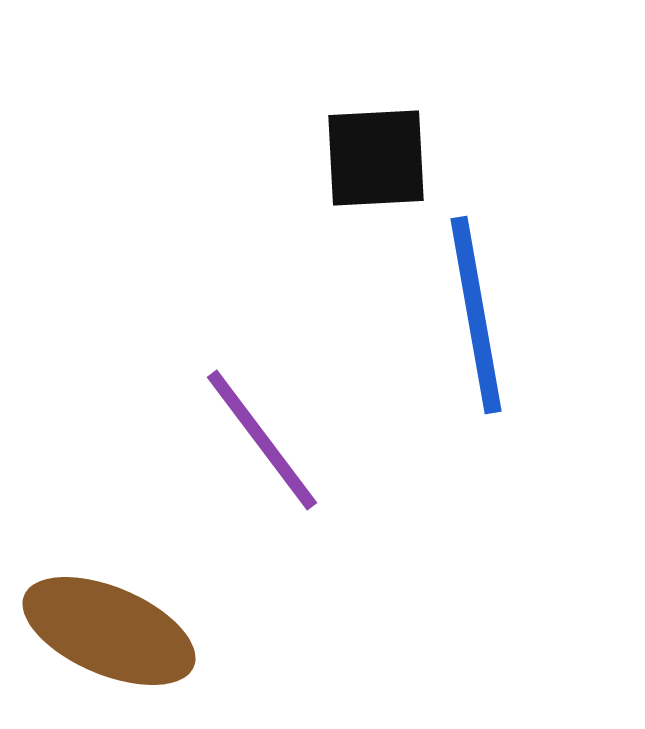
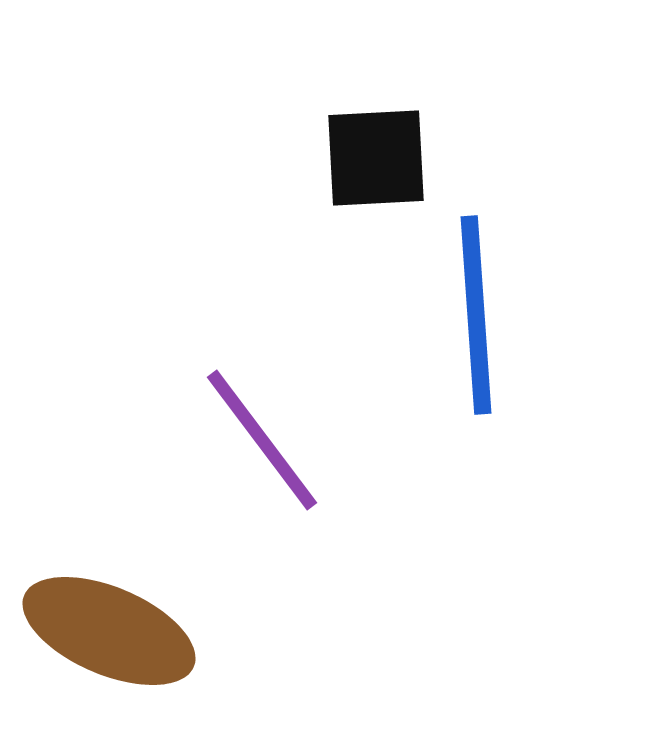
blue line: rotated 6 degrees clockwise
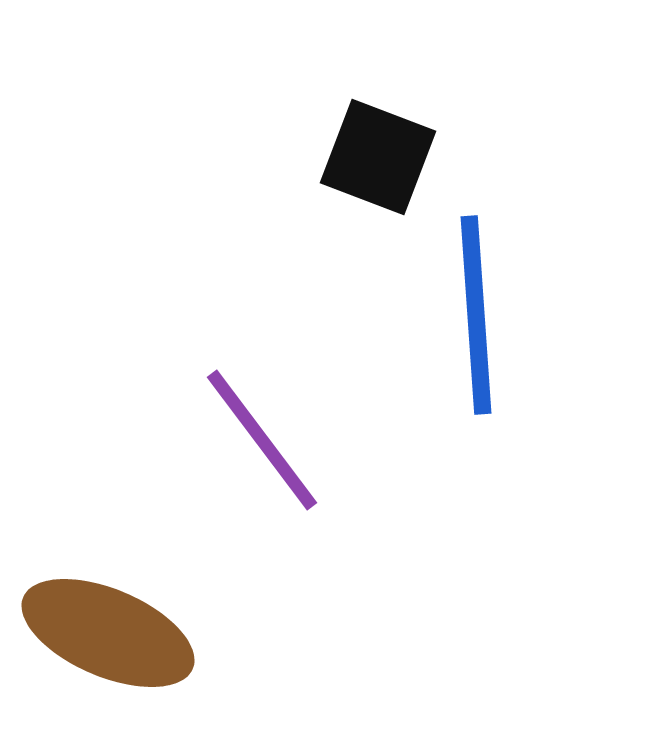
black square: moved 2 px right, 1 px up; rotated 24 degrees clockwise
brown ellipse: moved 1 px left, 2 px down
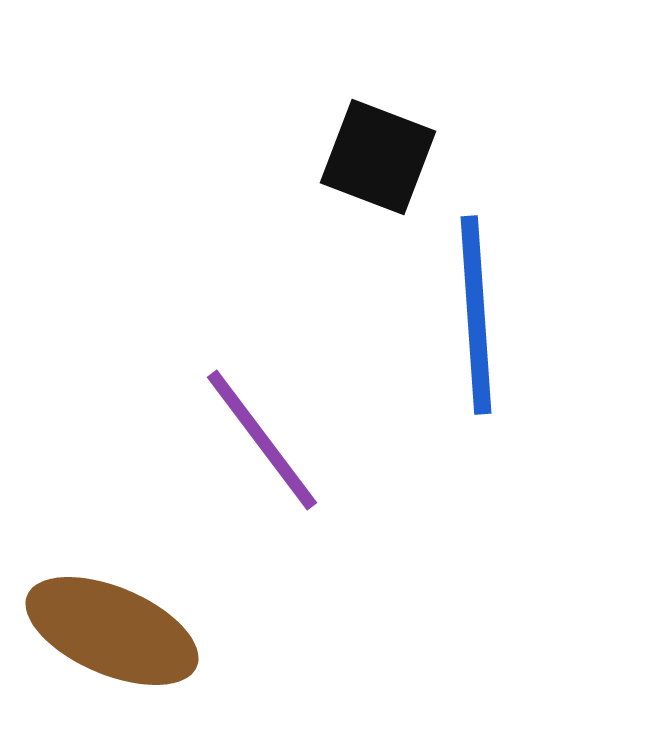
brown ellipse: moved 4 px right, 2 px up
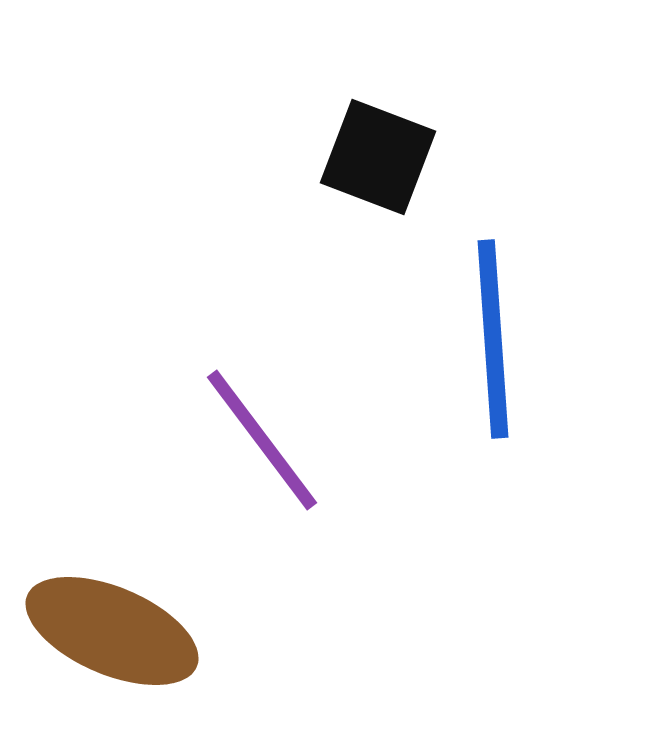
blue line: moved 17 px right, 24 px down
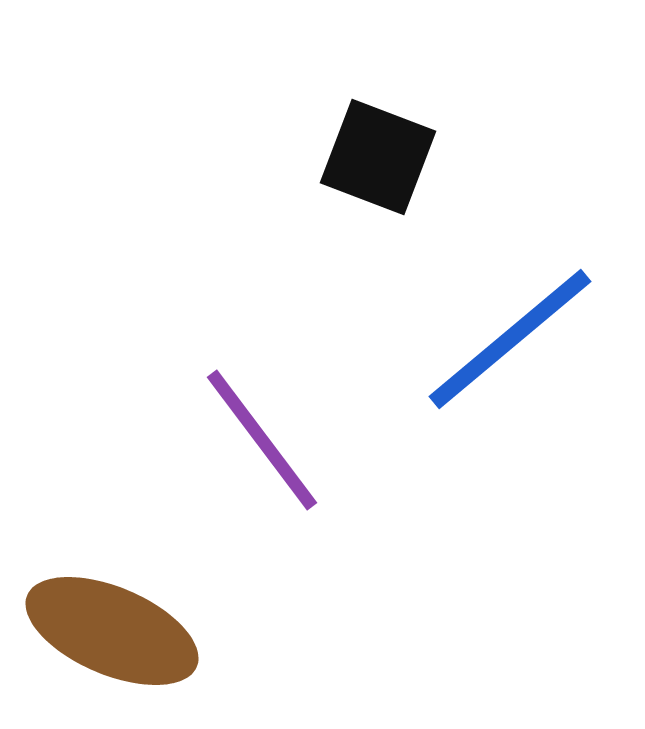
blue line: moved 17 px right; rotated 54 degrees clockwise
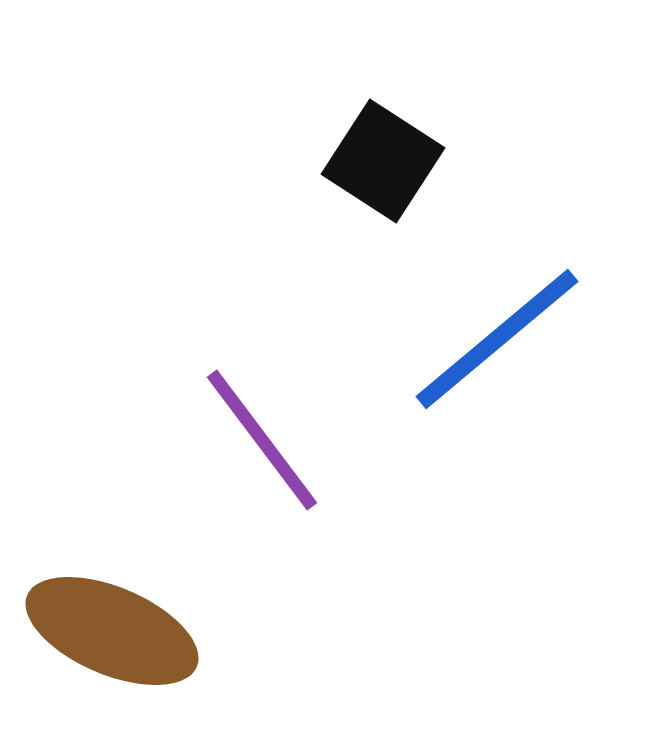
black square: moved 5 px right, 4 px down; rotated 12 degrees clockwise
blue line: moved 13 px left
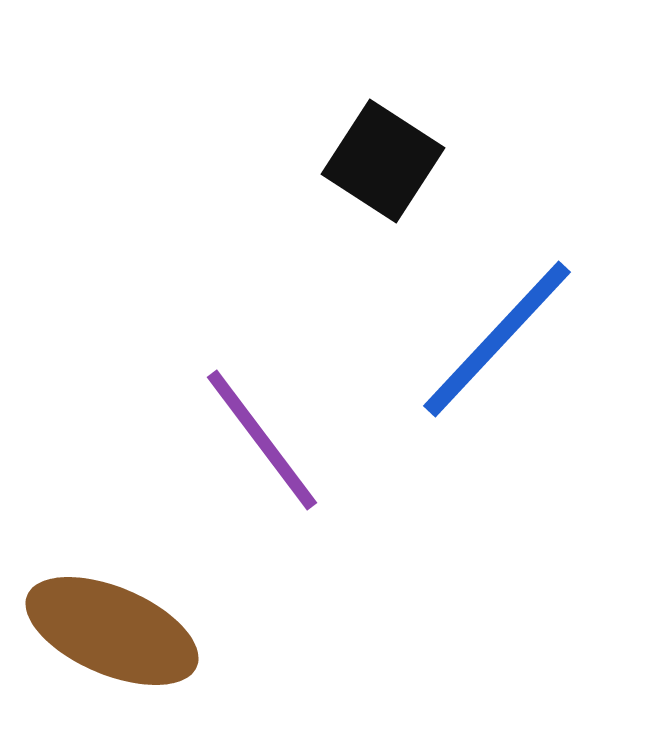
blue line: rotated 7 degrees counterclockwise
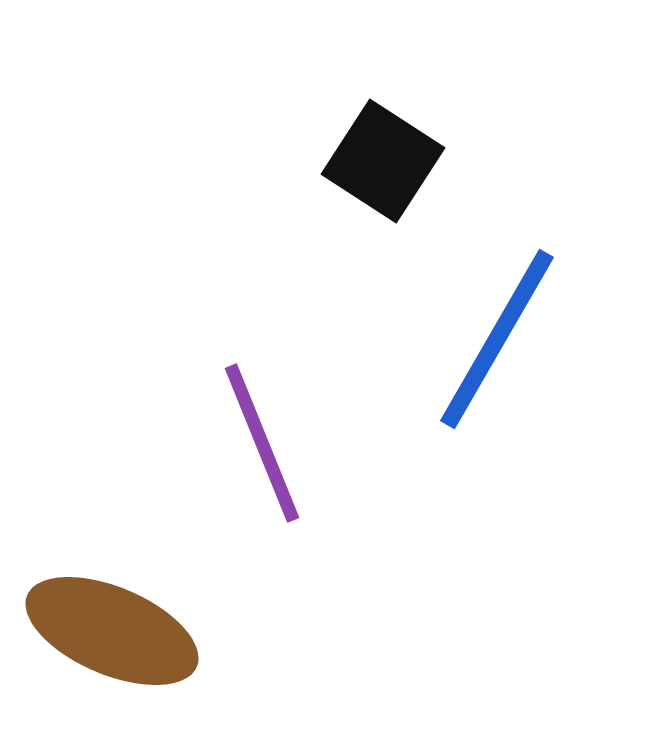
blue line: rotated 13 degrees counterclockwise
purple line: moved 3 px down; rotated 15 degrees clockwise
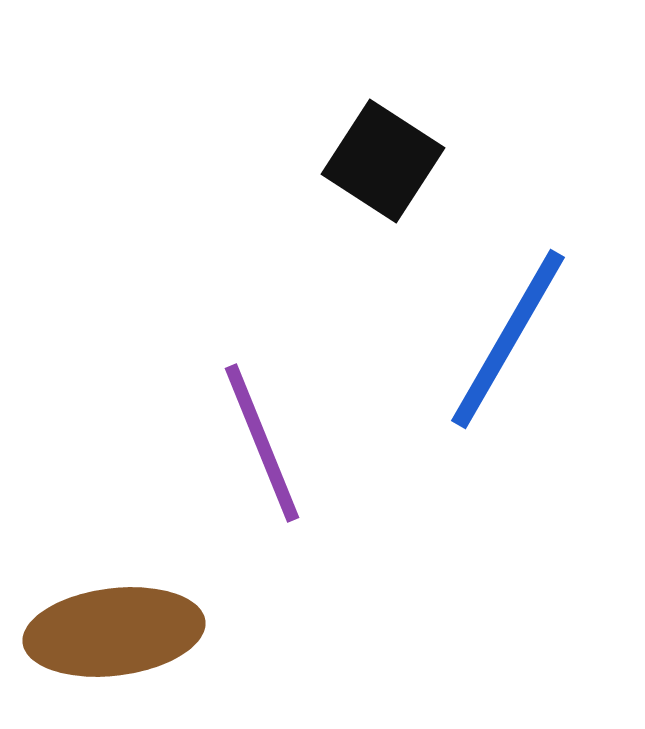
blue line: moved 11 px right
brown ellipse: moved 2 px right, 1 px down; rotated 30 degrees counterclockwise
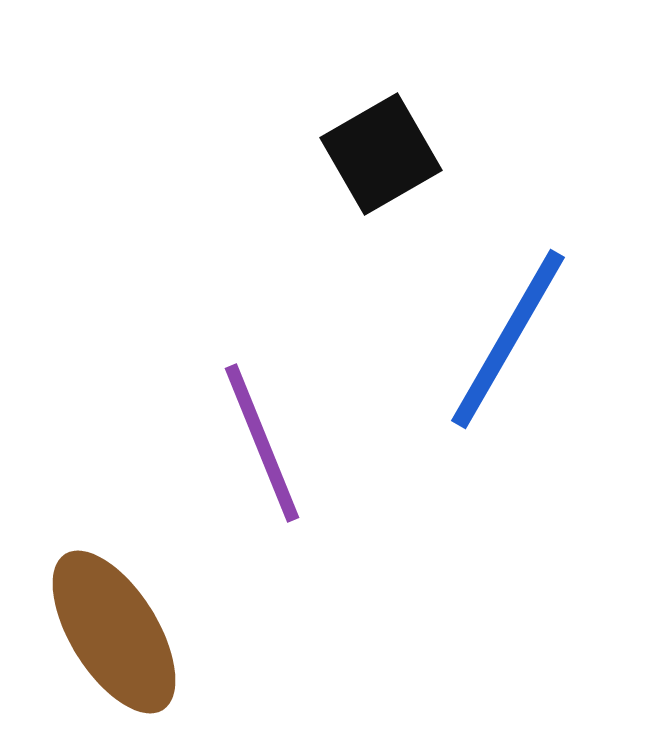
black square: moved 2 px left, 7 px up; rotated 27 degrees clockwise
brown ellipse: rotated 65 degrees clockwise
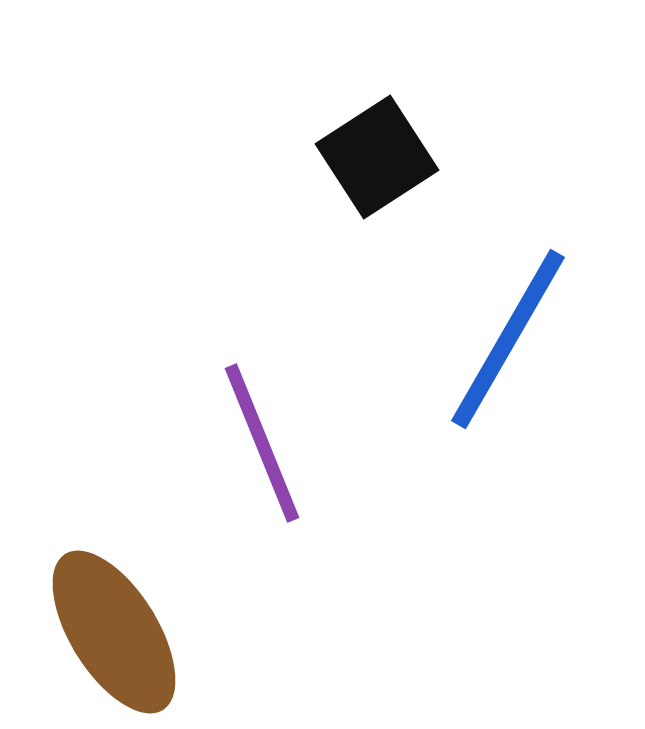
black square: moved 4 px left, 3 px down; rotated 3 degrees counterclockwise
